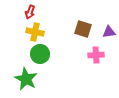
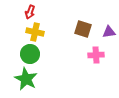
green circle: moved 10 px left
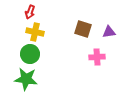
pink cross: moved 1 px right, 2 px down
green star: rotated 20 degrees counterclockwise
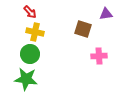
red arrow: rotated 64 degrees counterclockwise
purple triangle: moved 3 px left, 18 px up
pink cross: moved 2 px right, 1 px up
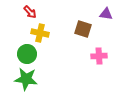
purple triangle: rotated 16 degrees clockwise
yellow cross: moved 5 px right, 1 px down
green circle: moved 3 px left
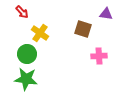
red arrow: moved 8 px left
yellow cross: rotated 24 degrees clockwise
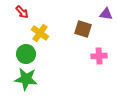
green circle: moved 1 px left
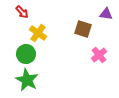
yellow cross: moved 2 px left
pink cross: moved 1 px up; rotated 35 degrees counterclockwise
green star: moved 1 px right, 1 px down; rotated 20 degrees clockwise
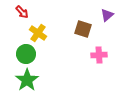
purple triangle: moved 1 px right, 1 px down; rotated 48 degrees counterclockwise
pink cross: rotated 35 degrees clockwise
green star: rotated 10 degrees clockwise
